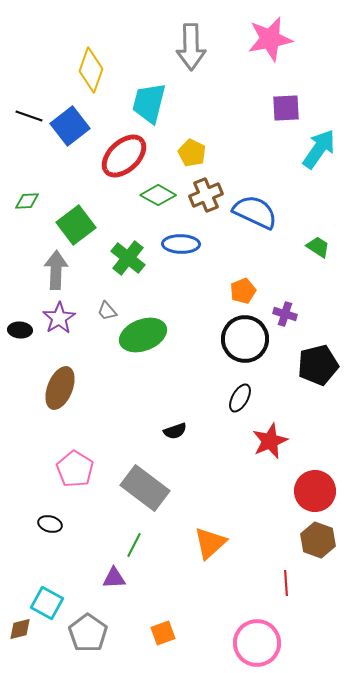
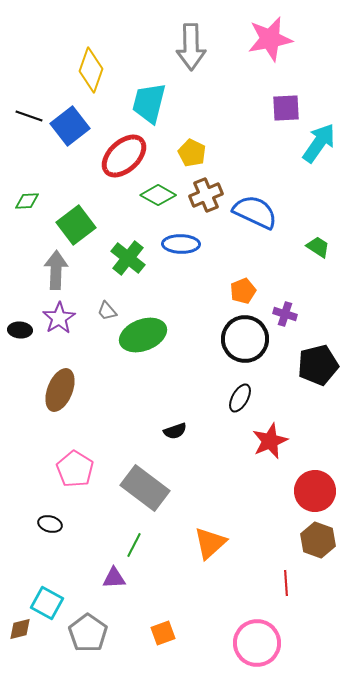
cyan arrow at (319, 149): moved 6 px up
brown ellipse at (60, 388): moved 2 px down
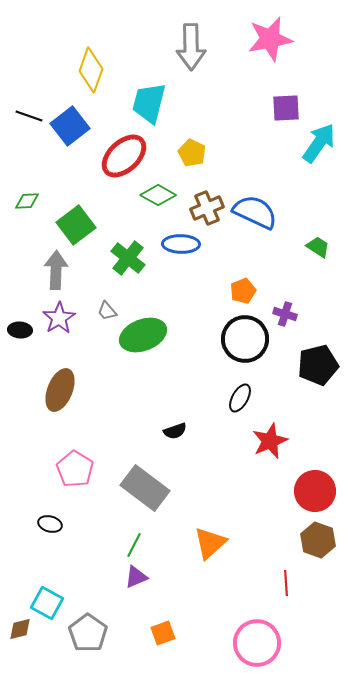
brown cross at (206, 195): moved 1 px right, 13 px down
purple triangle at (114, 578): moved 22 px right, 1 px up; rotated 20 degrees counterclockwise
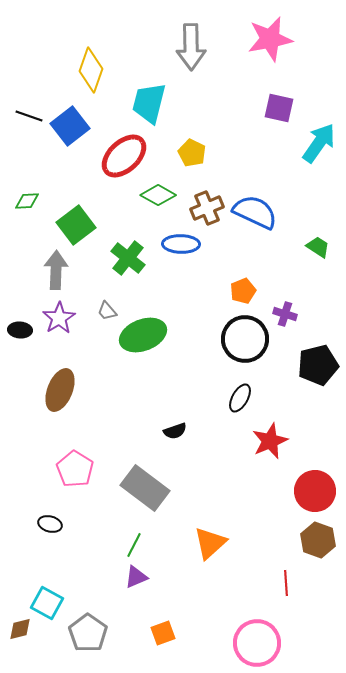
purple square at (286, 108): moved 7 px left; rotated 16 degrees clockwise
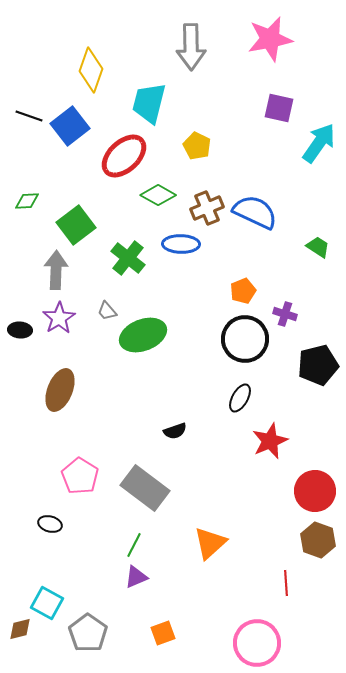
yellow pentagon at (192, 153): moved 5 px right, 7 px up
pink pentagon at (75, 469): moved 5 px right, 7 px down
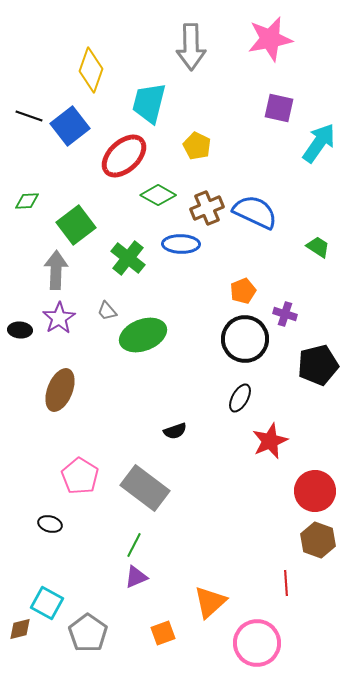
orange triangle at (210, 543): moved 59 px down
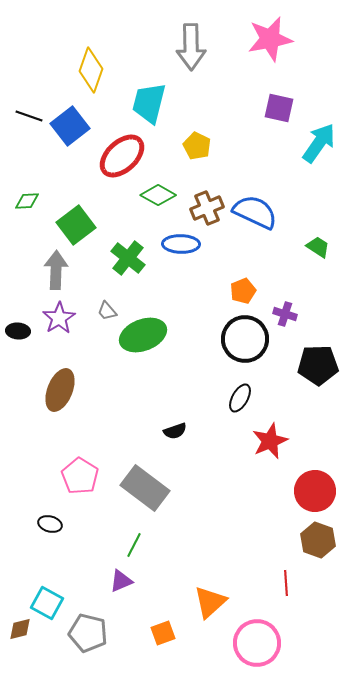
red ellipse at (124, 156): moved 2 px left
black ellipse at (20, 330): moved 2 px left, 1 px down
black pentagon at (318, 365): rotated 12 degrees clockwise
purple triangle at (136, 577): moved 15 px left, 4 px down
gray pentagon at (88, 633): rotated 21 degrees counterclockwise
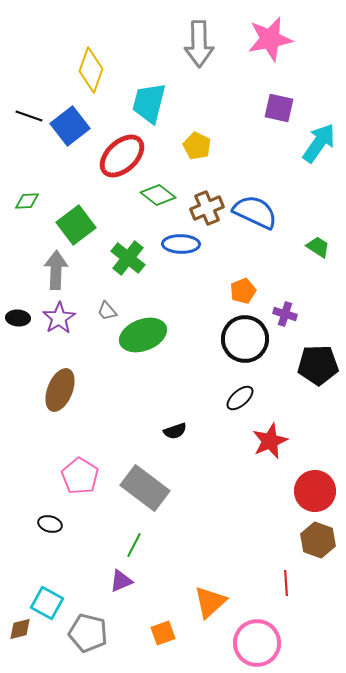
gray arrow at (191, 47): moved 8 px right, 3 px up
green diamond at (158, 195): rotated 8 degrees clockwise
black ellipse at (18, 331): moved 13 px up
black ellipse at (240, 398): rotated 20 degrees clockwise
